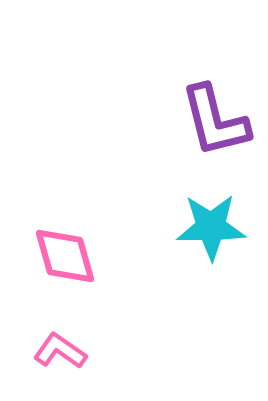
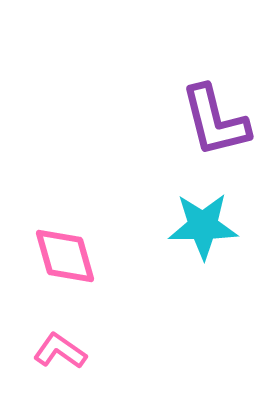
cyan star: moved 8 px left, 1 px up
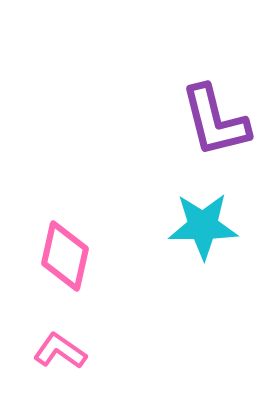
pink diamond: rotated 28 degrees clockwise
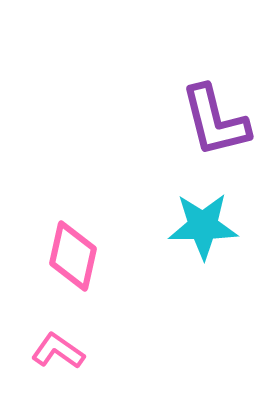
pink diamond: moved 8 px right
pink L-shape: moved 2 px left
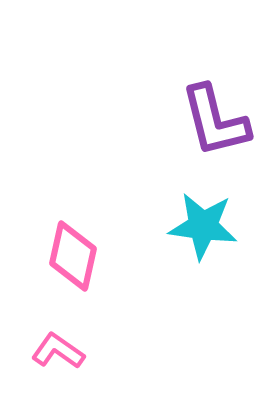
cyan star: rotated 8 degrees clockwise
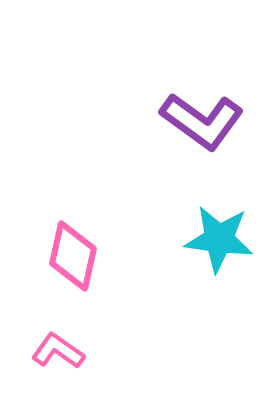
purple L-shape: moved 13 px left; rotated 40 degrees counterclockwise
cyan star: moved 16 px right, 13 px down
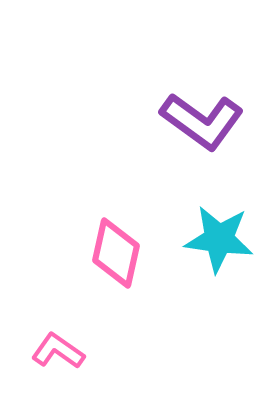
pink diamond: moved 43 px right, 3 px up
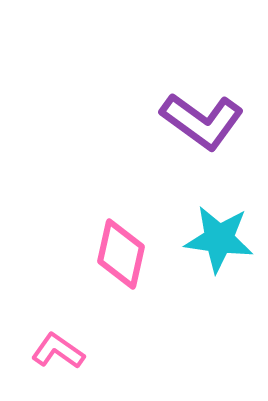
pink diamond: moved 5 px right, 1 px down
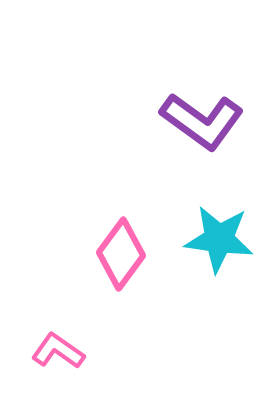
pink diamond: rotated 24 degrees clockwise
